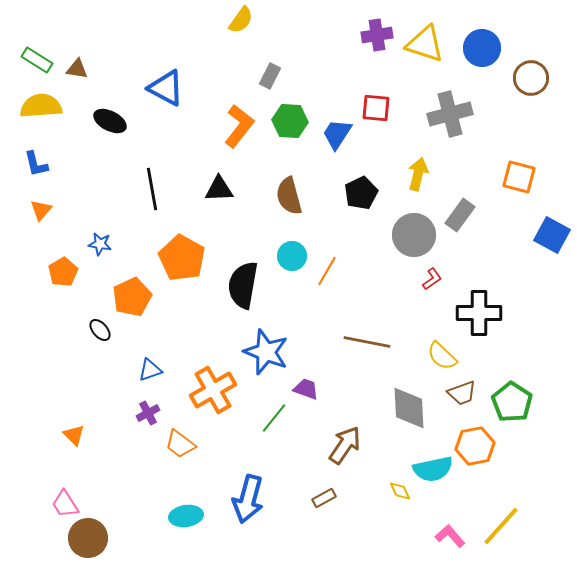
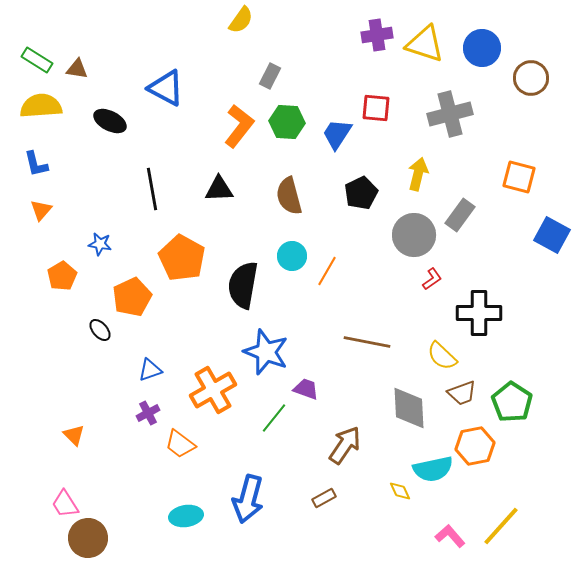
green hexagon at (290, 121): moved 3 px left, 1 px down
orange pentagon at (63, 272): moved 1 px left, 4 px down
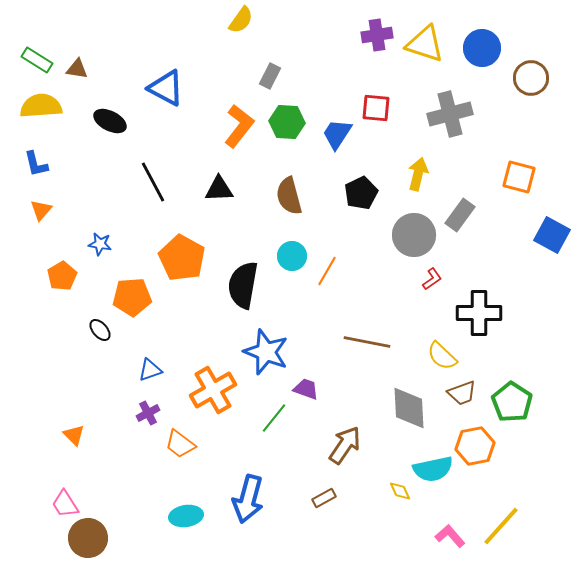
black line at (152, 189): moved 1 px right, 7 px up; rotated 18 degrees counterclockwise
orange pentagon at (132, 297): rotated 21 degrees clockwise
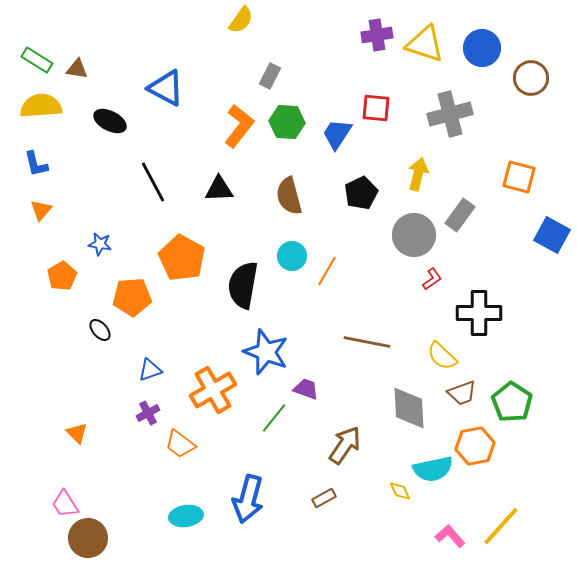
orange triangle at (74, 435): moved 3 px right, 2 px up
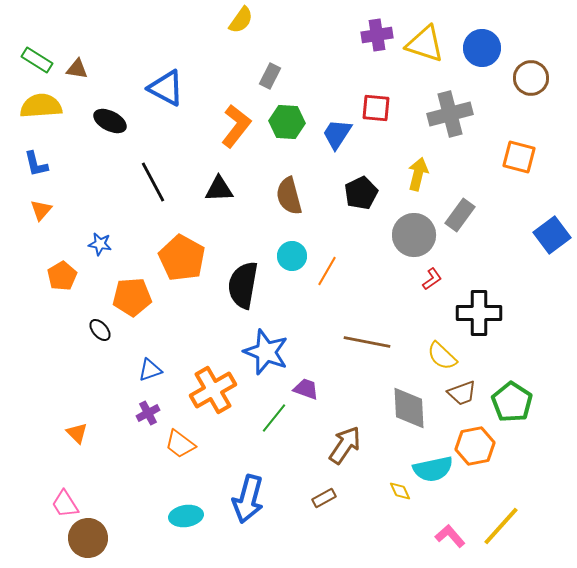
orange L-shape at (239, 126): moved 3 px left
orange square at (519, 177): moved 20 px up
blue square at (552, 235): rotated 24 degrees clockwise
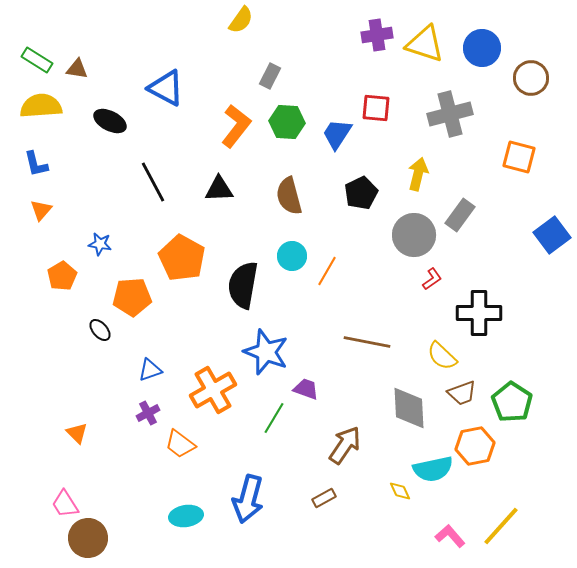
green line at (274, 418): rotated 8 degrees counterclockwise
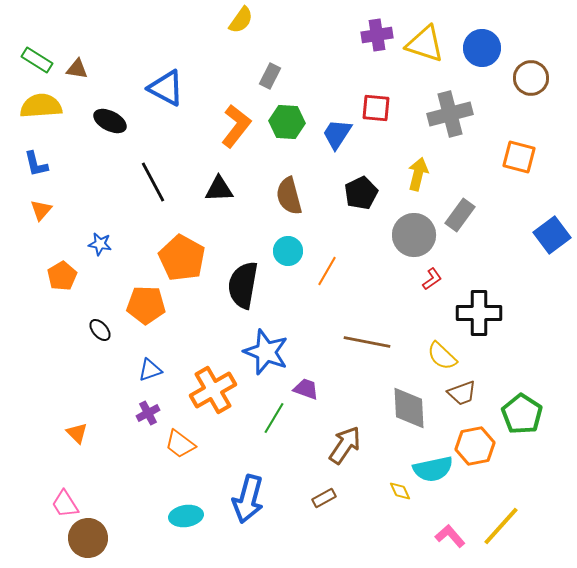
cyan circle at (292, 256): moved 4 px left, 5 px up
orange pentagon at (132, 297): moved 14 px right, 8 px down; rotated 6 degrees clockwise
green pentagon at (512, 402): moved 10 px right, 12 px down
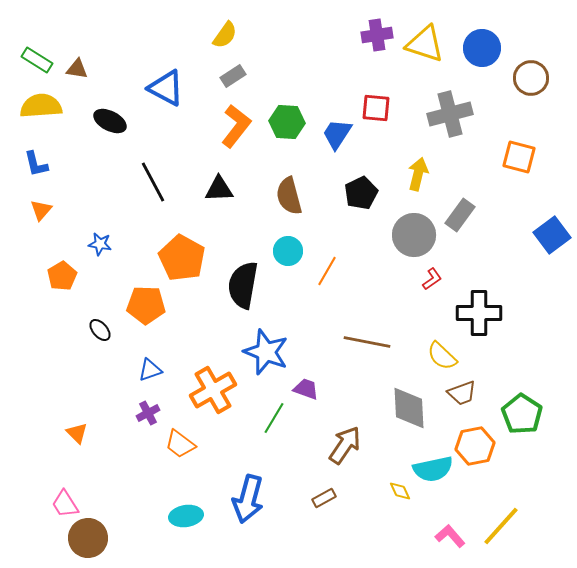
yellow semicircle at (241, 20): moved 16 px left, 15 px down
gray rectangle at (270, 76): moved 37 px left; rotated 30 degrees clockwise
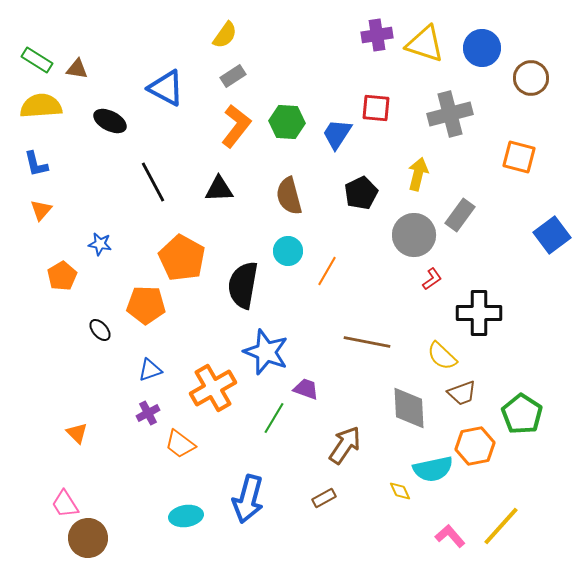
orange cross at (213, 390): moved 2 px up
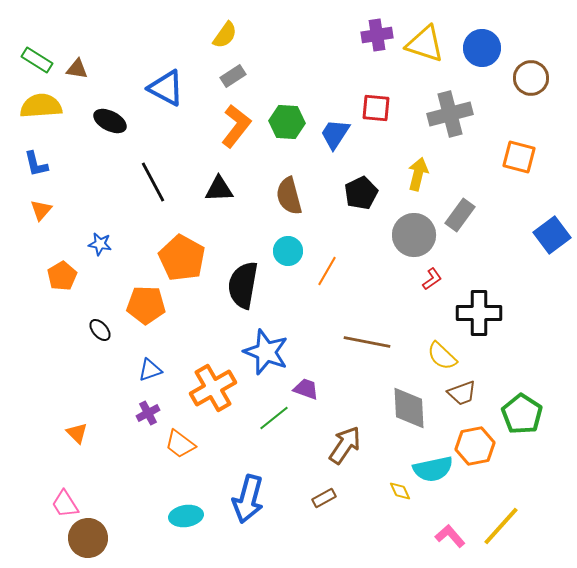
blue trapezoid at (337, 134): moved 2 px left
green line at (274, 418): rotated 20 degrees clockwise
